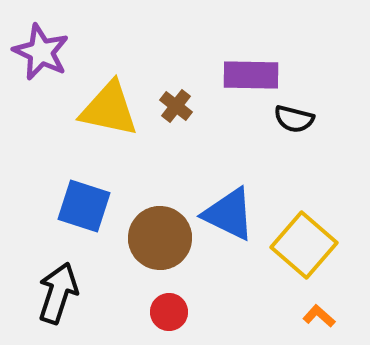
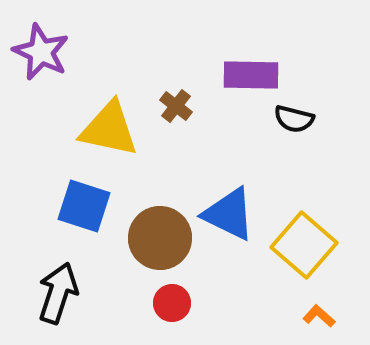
yellow triangle: moved 20 px down
red circle: moved 3 px right, 9 px up
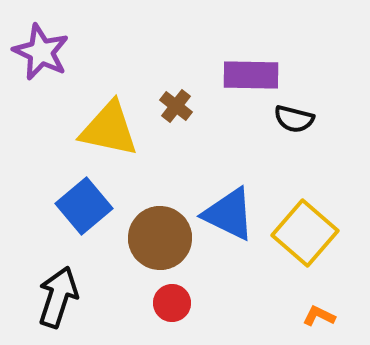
blue square: rotated 32 degrees clockwise
yellow square: moved 1 px right, 12 px up
black arrow: moved 4 px down
orange L-shape: rotated 16 degrees counterclockwise
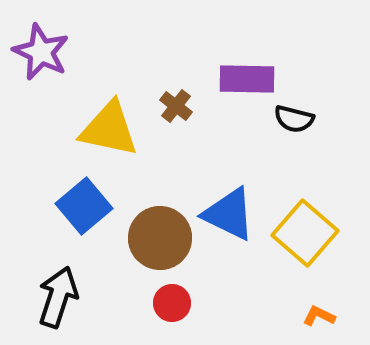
purple rectangle: moved 4 px left, 4 px down
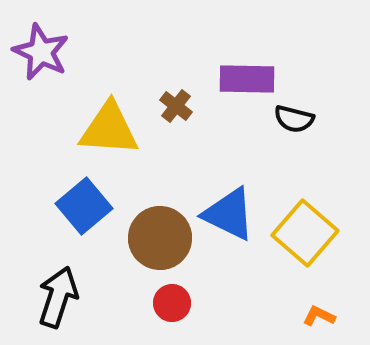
yellow triangle: rotated 8 degrees counterclockwise
